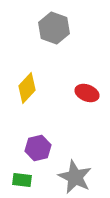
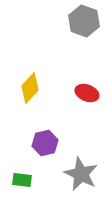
gray hexagon: moved 30 px right, 7 px up
yellow diamond: moved 3 px right
purple hexagon: moved 7 px right, 5 px up
gray star: moved 6 px right, 3 px up
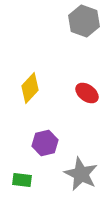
red ellipse: rotated 15 degrees clockwise
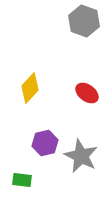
gray star: moved 18 px up
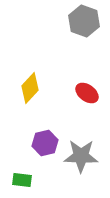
gray star: rotated 24 degrees counterclockwise
